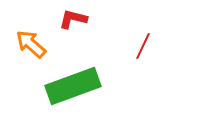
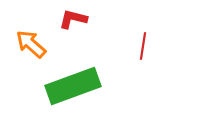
red line: rotated 16 degrees counterclockwise
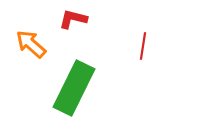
green rectangle: moved 1 px right, 2 px down; rotated 44 degrees counterclockwise
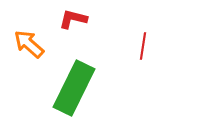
orange arrow: moved 2 px left
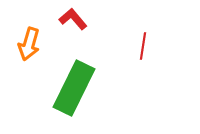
red L-shape: rotated 36 degrees clockwise
orange arrow: rotated 116 degrees counterclockwise
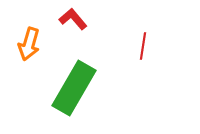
green rectangle: rotated 4 degrees clockwise
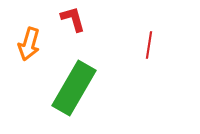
red L-shape: rotated 24 degrees clockwise
red line: moved 6 px right, 1 px up
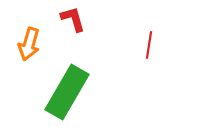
green rectangle: moved 7 px left, 4 px down
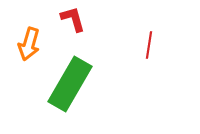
green rectangle: moved 3 px right, 8 px up
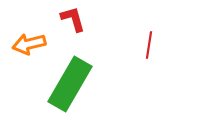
orange arrow: rotated 60 degrees clockwise
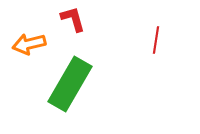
red line: moved 7 px right, 5 px up
